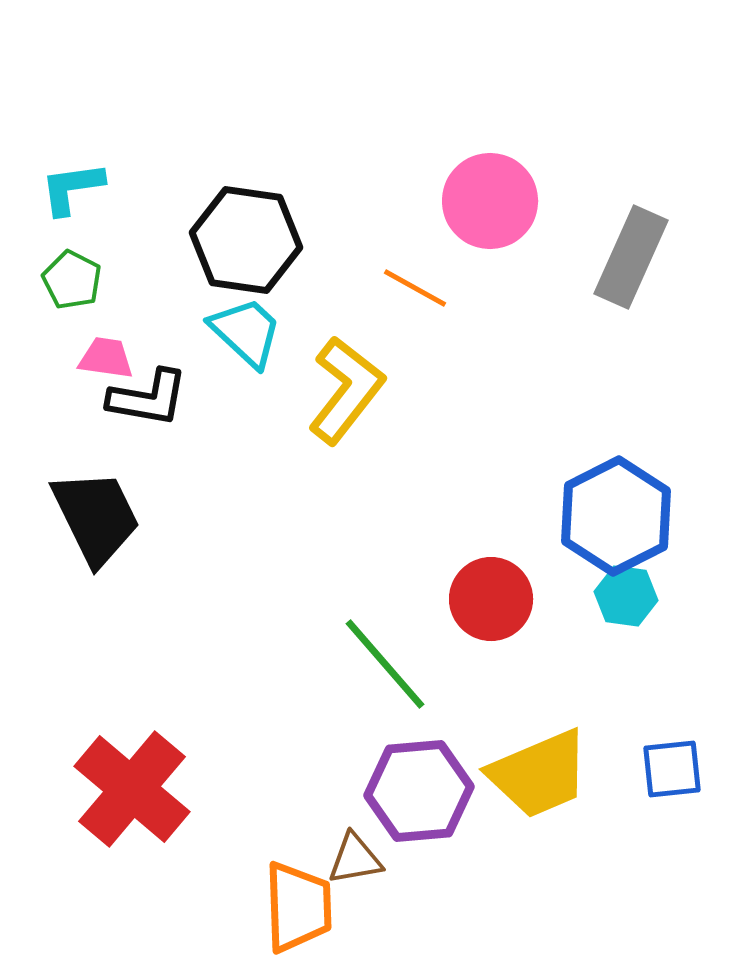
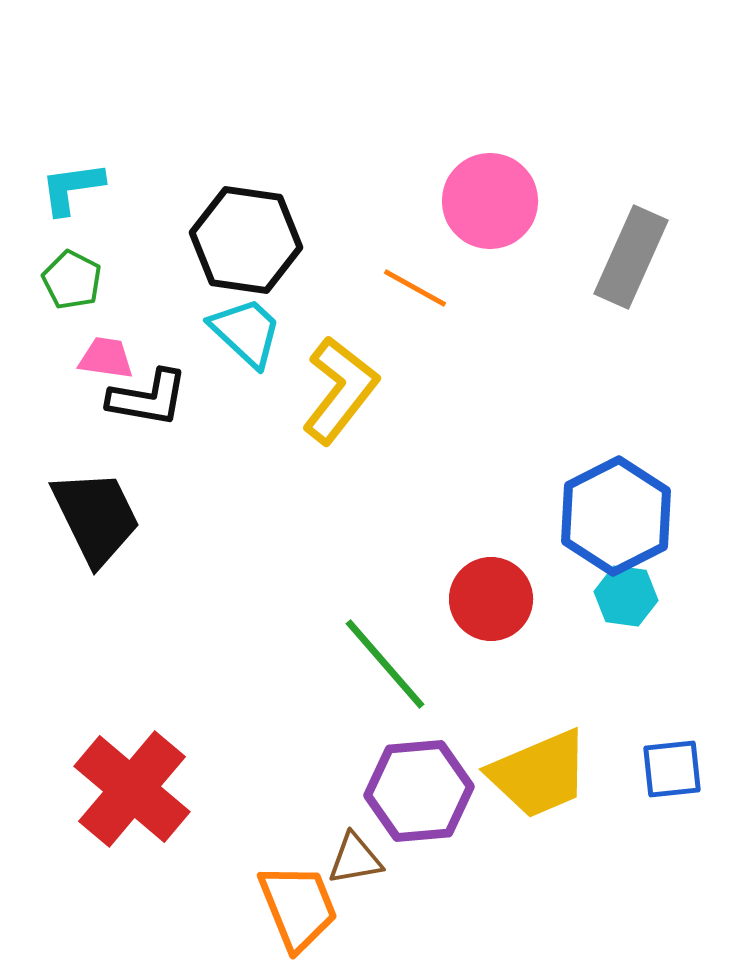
yellow L-shape: moved 6 px left
orange trapezoid: rotated 20 degrees counterclockwise
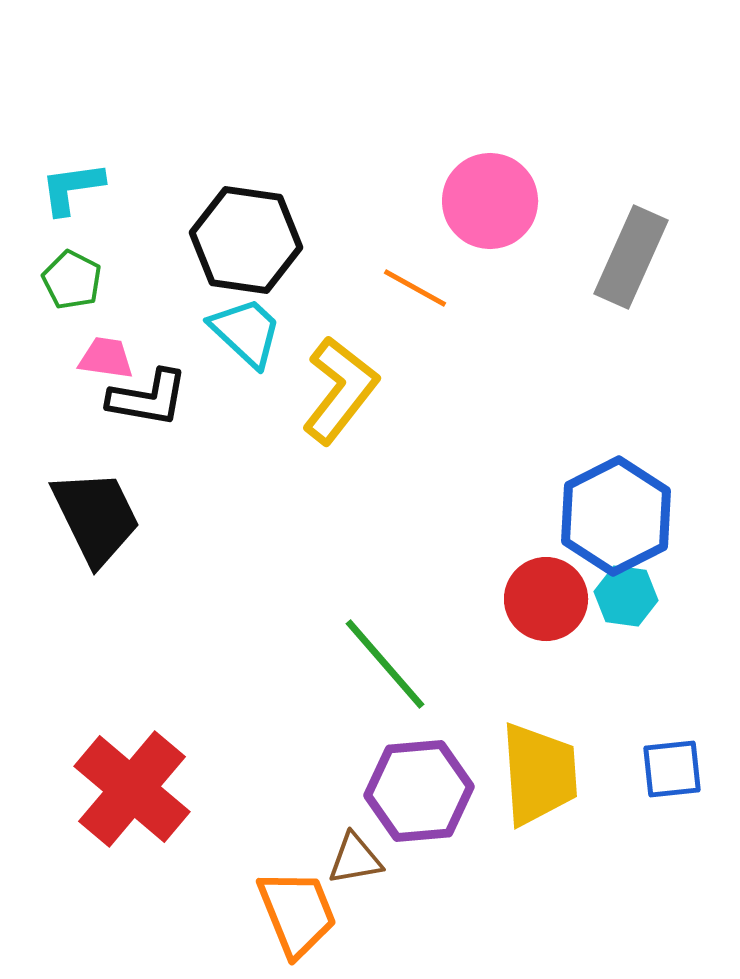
red circle: moved 55 px right
yellow trapezoid: rotated 71 degrees counterclockwise
orange trapezoid: moved 1 px left, 6 px down
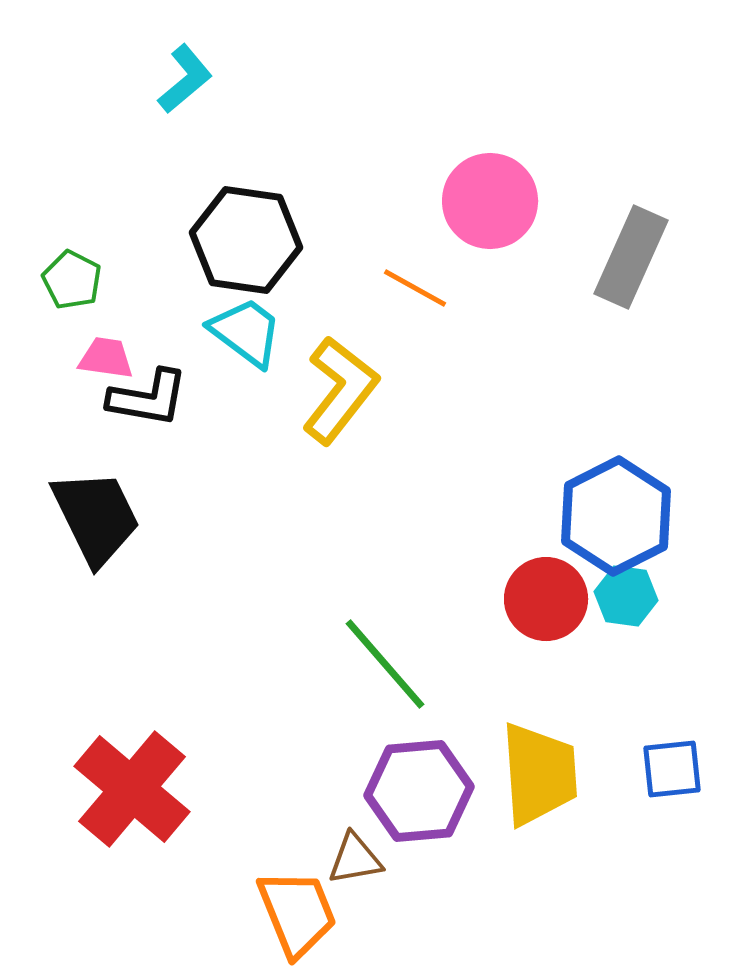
cyan L-shape: moved 113 px right, 109 px up; rotated 148 degrees clockwise
cyan trapezoid: rotated 6 degrees counterclockwise
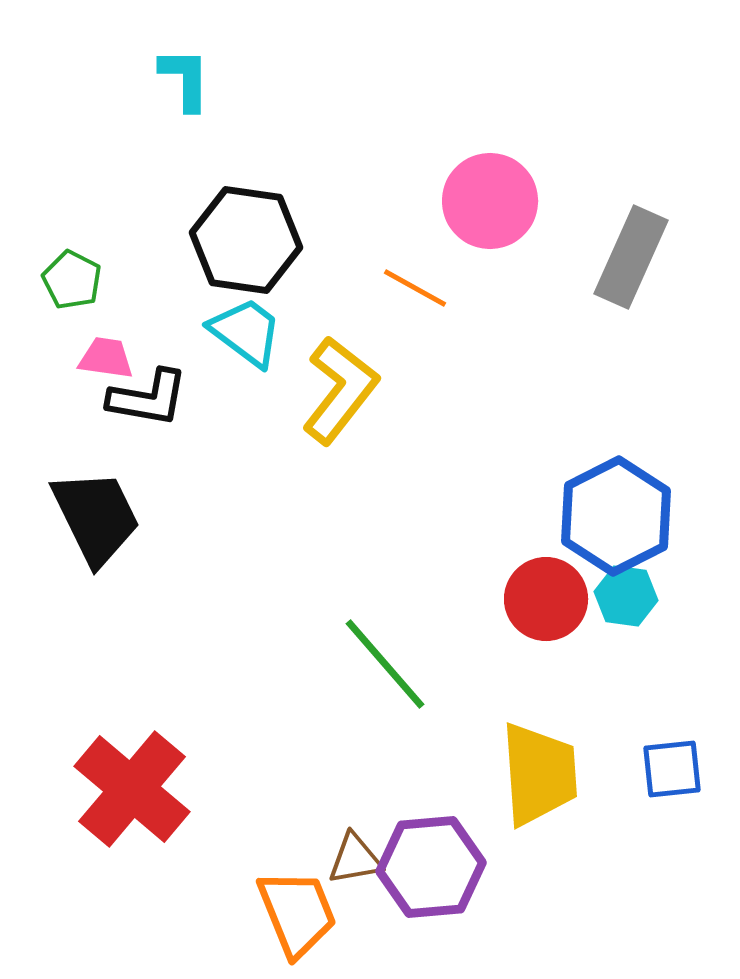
cyan L-shape: rotated 50 degrees counterclockwise
purple hexagon: moved 12 px right, 76 px down
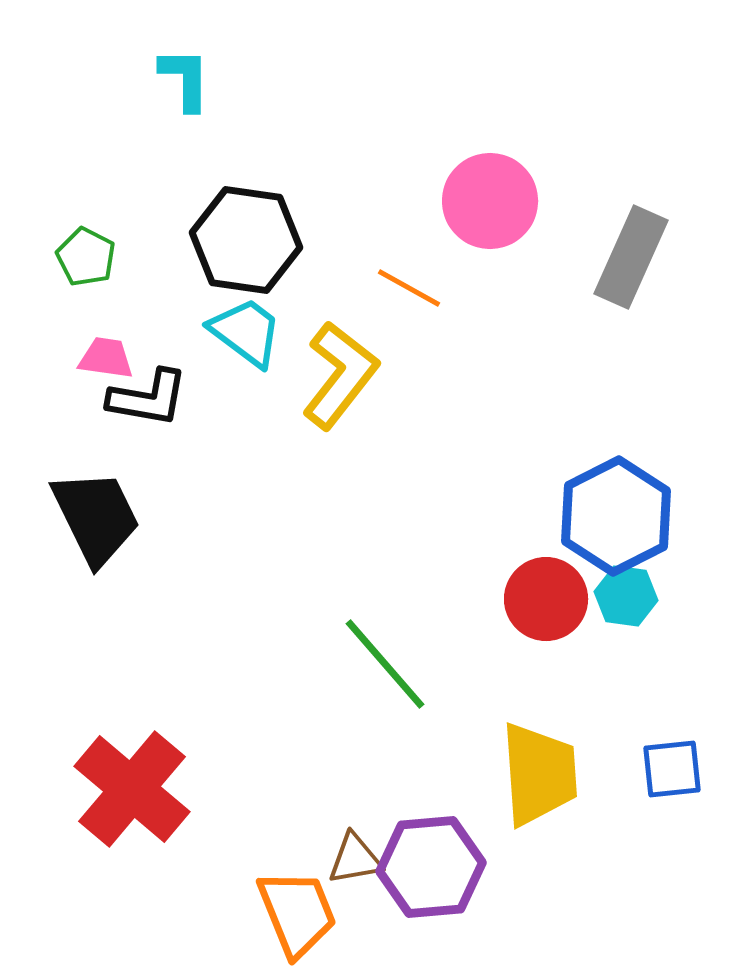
green pentagon: moved 14 px right, 23 px up
orange line: moved 6 px left
yellow L-shape: moved 15 px up
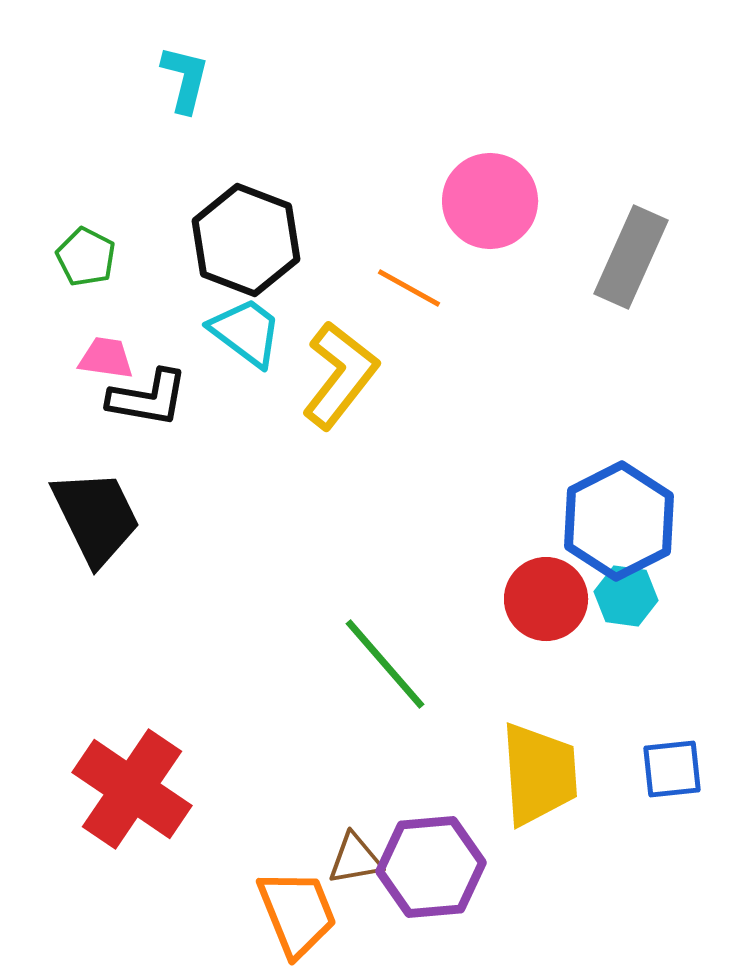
cyan L-shape: rotated 14 degrees clockwise
black hexagon: rotated 13 degrees clockwise
blue hexagon: moved 3 px right, 5 px down
red cross: rotated 6 degrees counterclockwise
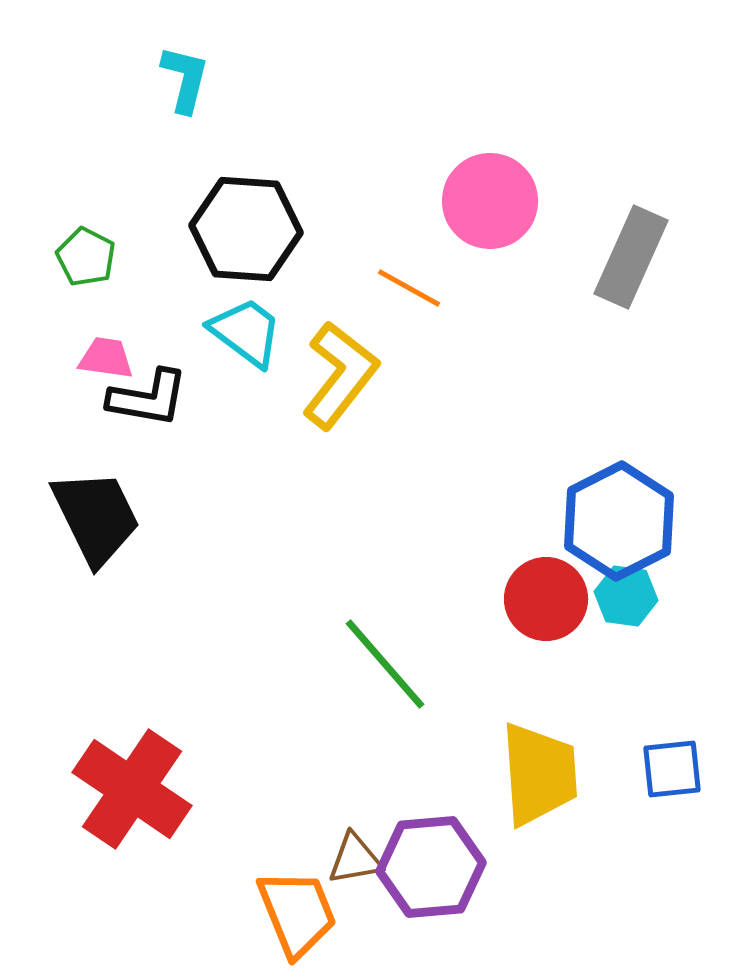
black hexagon: moved 11 px up; rotated 17 degrees counterclockwise
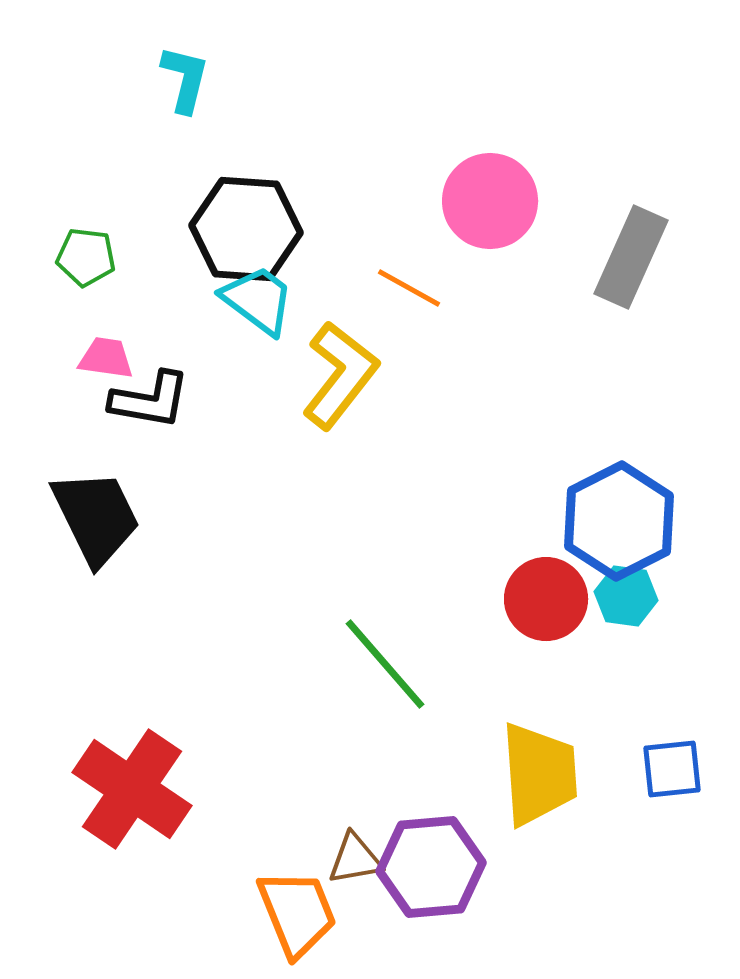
green pentagon: rotated 20 degrees counterclockwise
cyan trapezoid: moved 12 px right, 32 px up
black L-shape: moved 2 px right, 2 px down
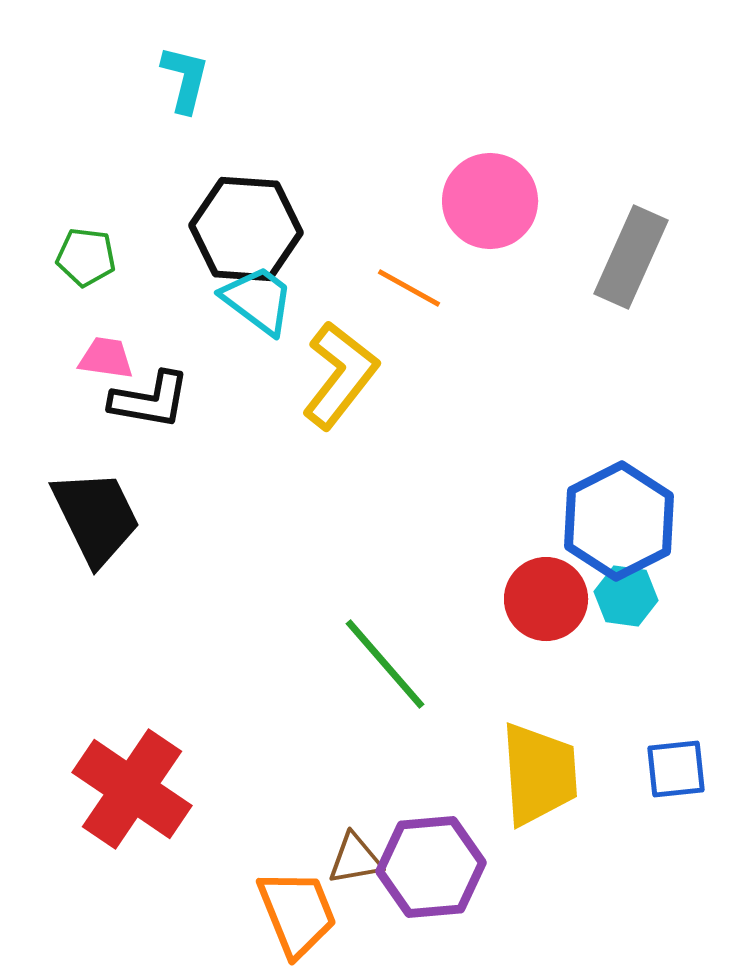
blue square: moved 4 px right
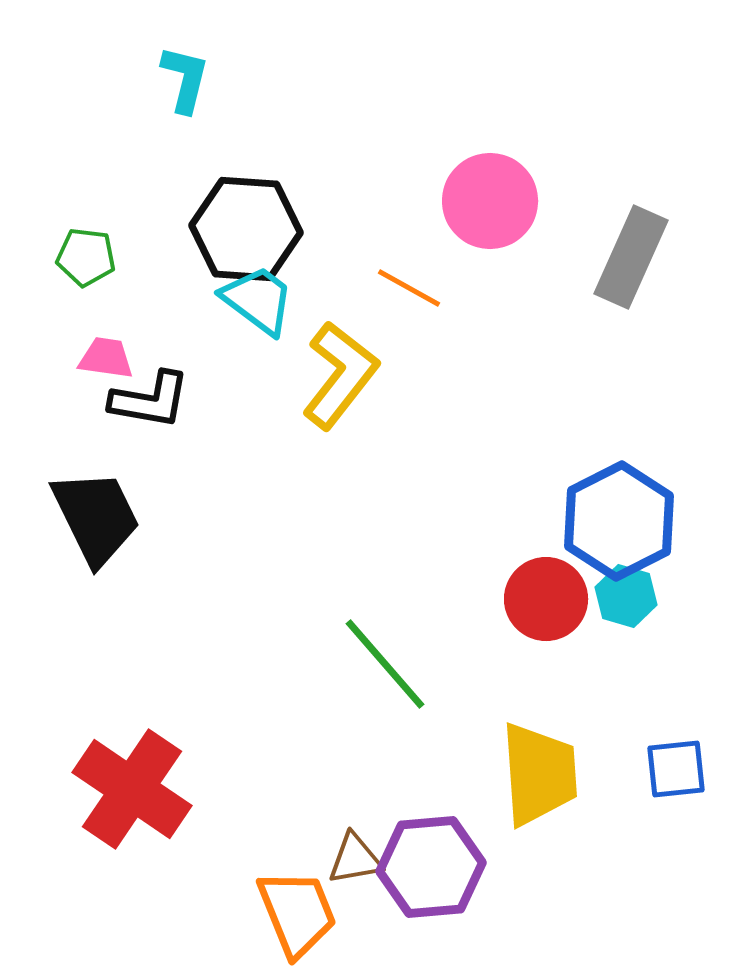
cyan hexagon: rotated 8 degrees clockwise
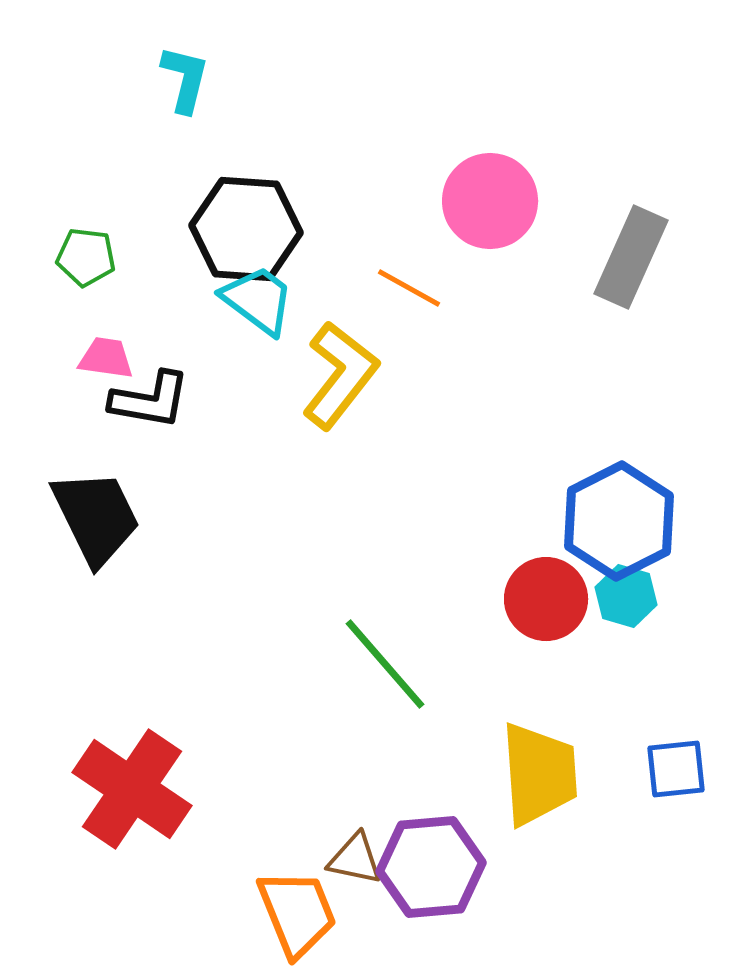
brown triangle: rotated 22 degrees clockwise
